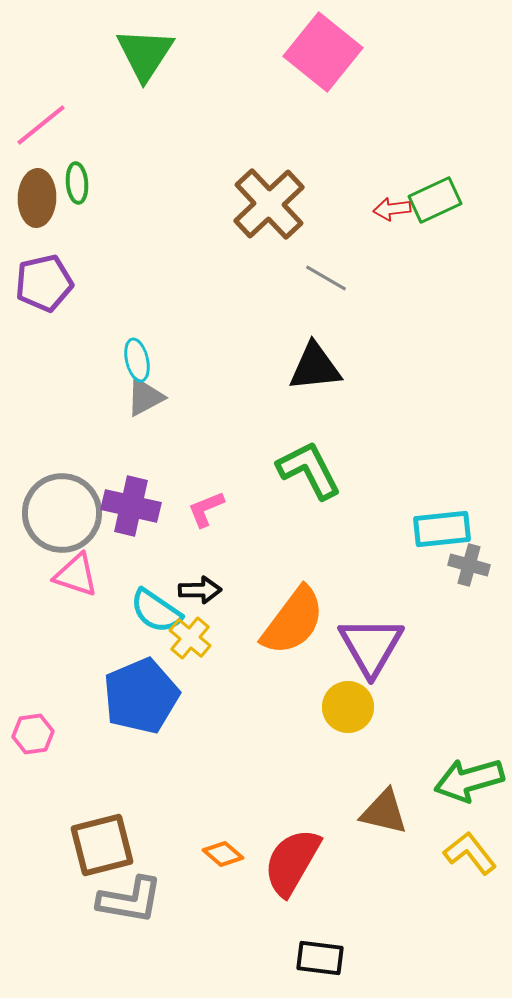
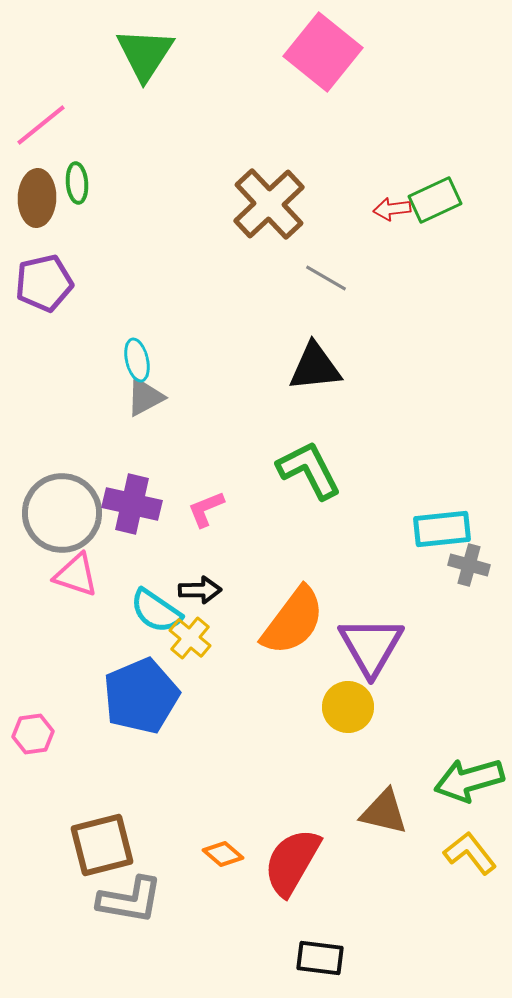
purple cross: moved 1 px right, 2 px up
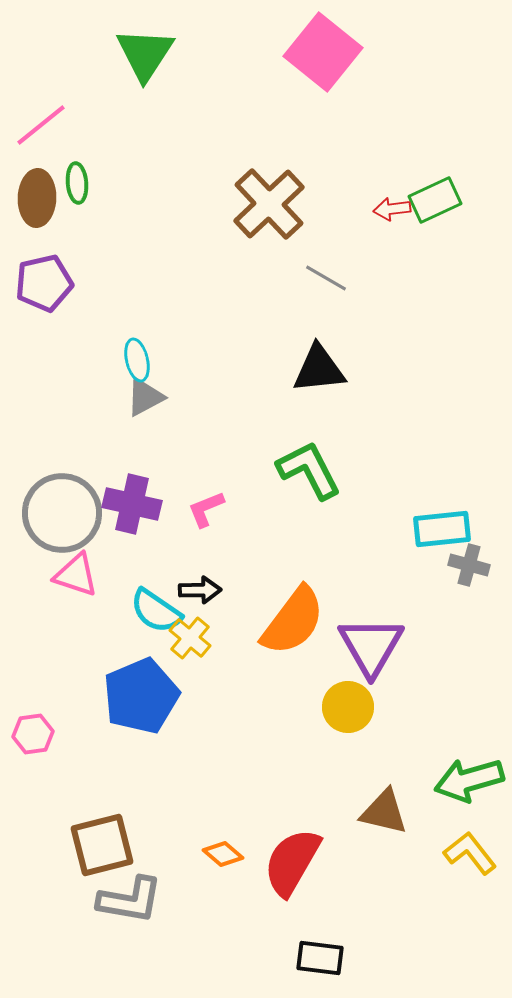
black triangle: moved 4 px right, 2 px down
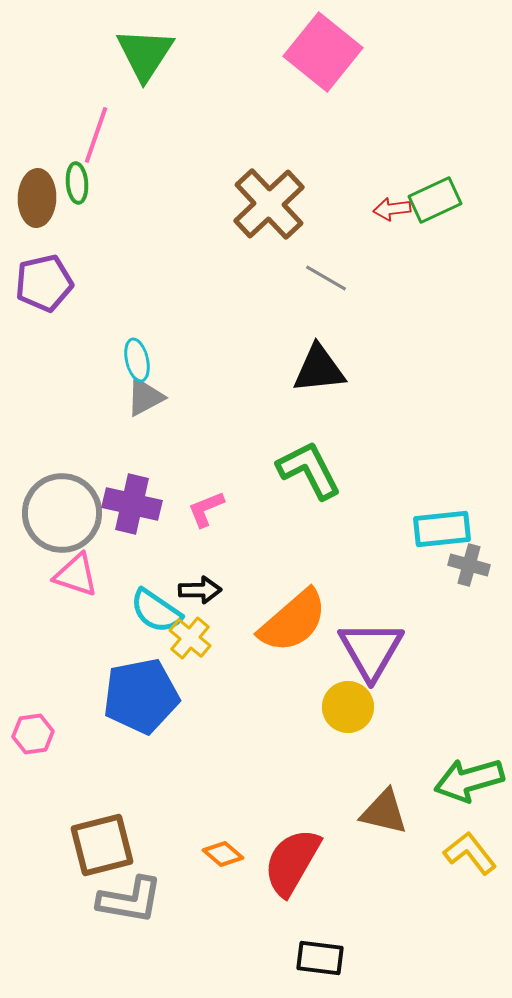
pink line: moved 55 px right, 10 px down; rotated 32 degrees counterclockwise
orange semicircle: rotated 12 degrees clockwise
purple triangle: moved 4 px down
blue pentagon: rotated 12 degrees clockwise
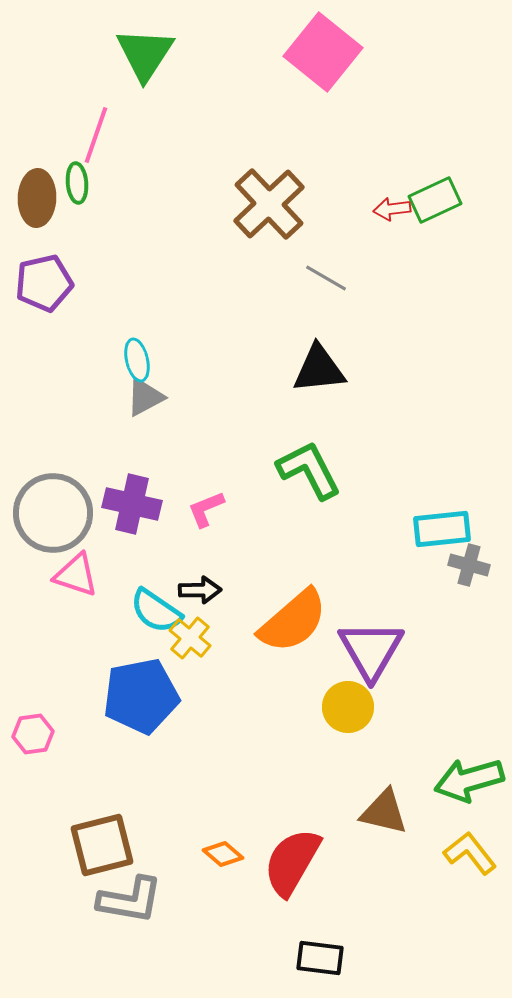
gray circle: moved 9 px left
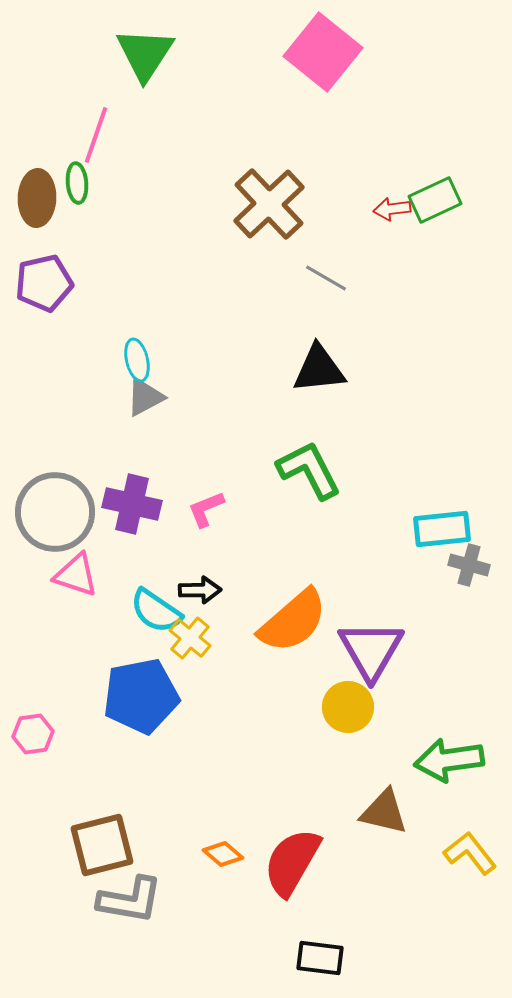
gray circle: moved 2 px right, 1 px up
green arrow: moved 20 px left, 20 px up; rotated 8 degrees clockwise
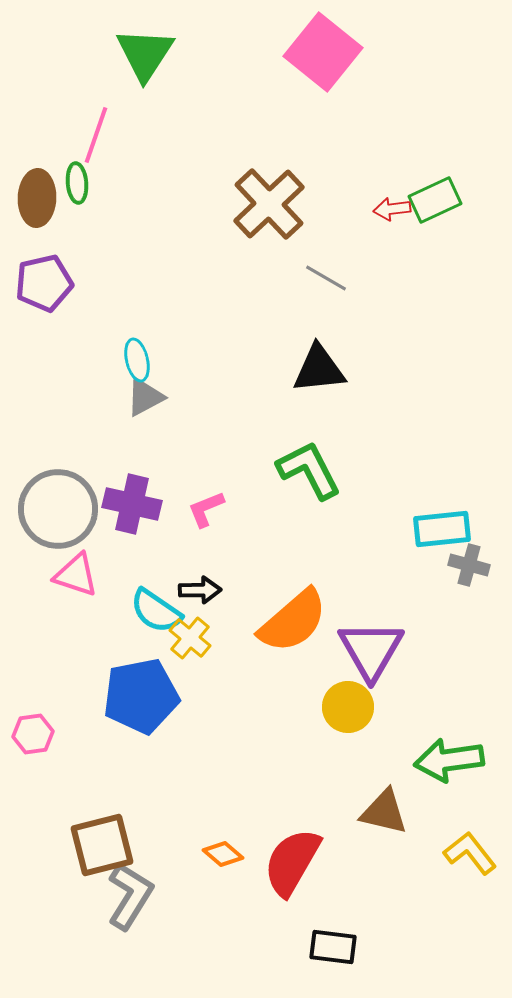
gray circle: moved 3 px right, 3 px up
gray L-shape: moved 4 px up; rotated 68 degrees counterclockwise
black rectangle: moved 13 px right, 11 px up
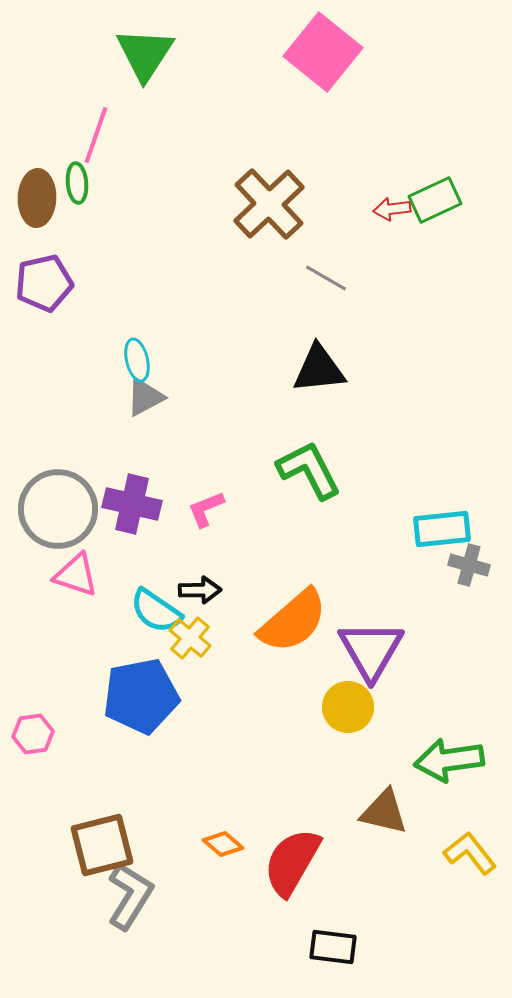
orange diamond: moved 10 px up
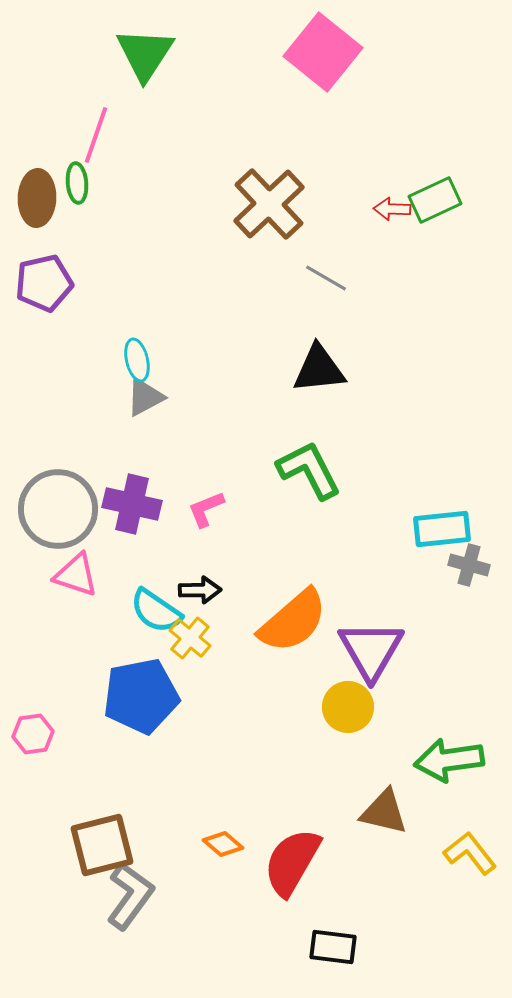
red arrow: rotated 9 degrees clockwise
gray L-shape: rotated 4 degrees clockwise
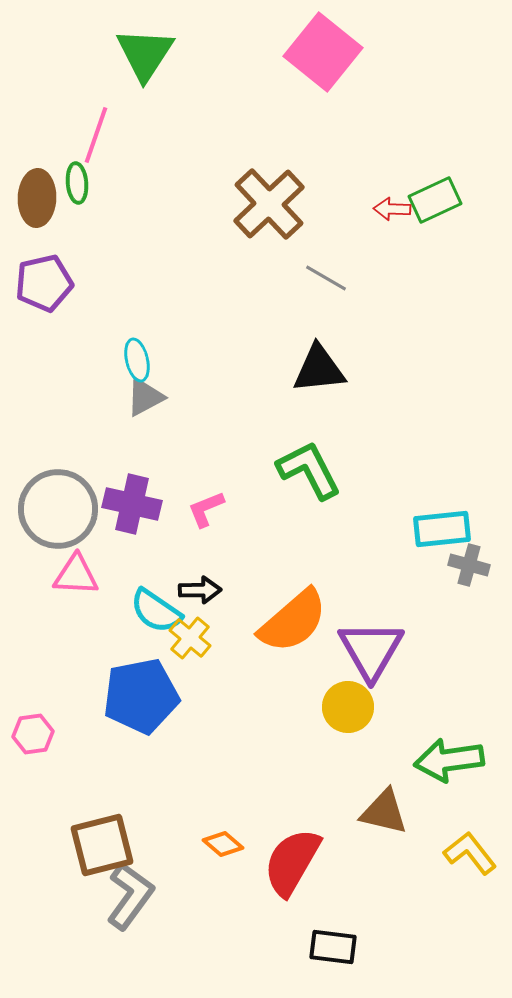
pink triangle: rotated 15 degrees counterclockwise
